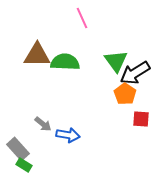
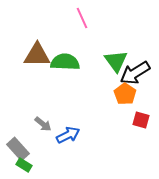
red square: moved 1 px down; rotated 12 degrees clockwise
blue arrow: rotated 35 degrees counterclockwise
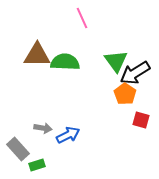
gray arrow: moved 4 px down; rotated 30 degrees counterclockwise
green rectangle: moved 13 px right; rotated 49 degrees counterclockwise
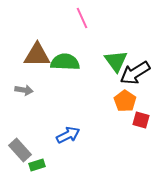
orange pentagon: moved 7 px down
gray arrow: moved 19 px left, 38 px up
gray rectangle: moved 2 px right, 1 px down
